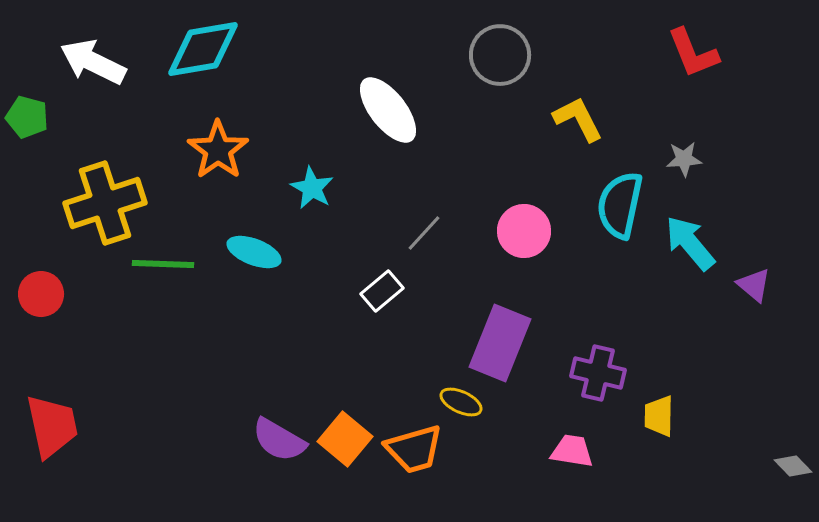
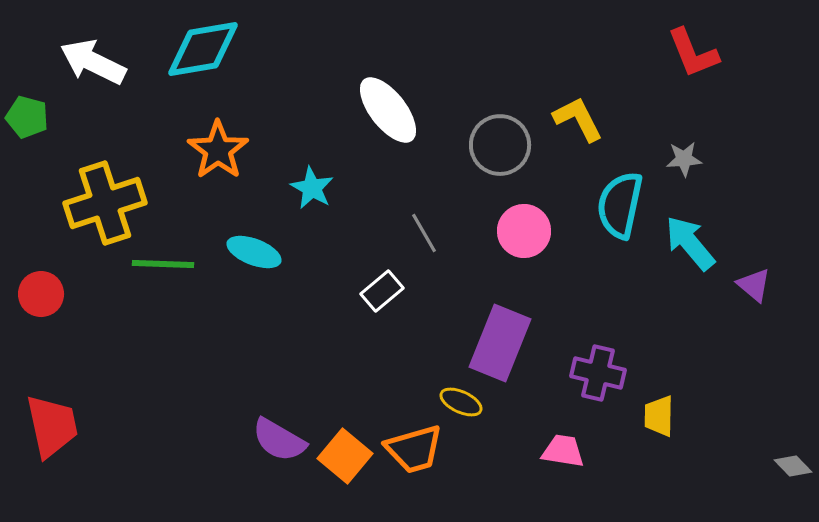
gray circle: moved 90 px down
gray line: rotated 72 degrees counterclockwise
orange square: moved 17 px down
pink trapezoid: moved 9 px left
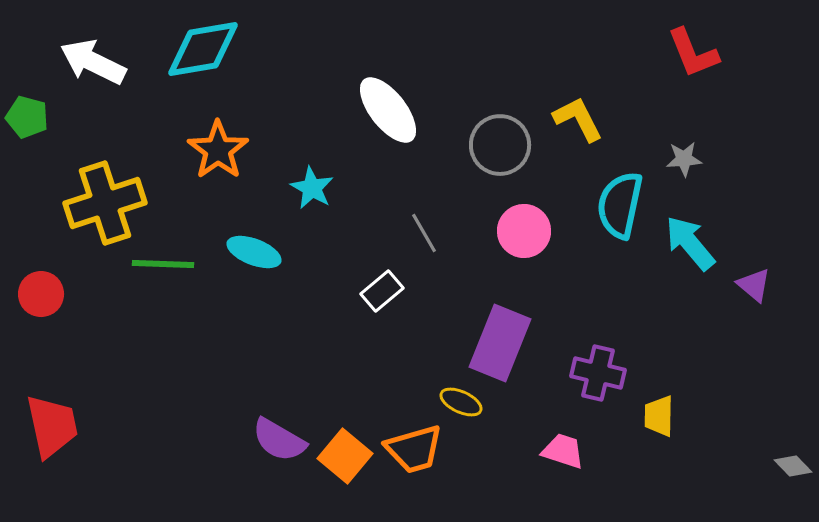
pink trapezoid: rotated 9 degrees clockwise
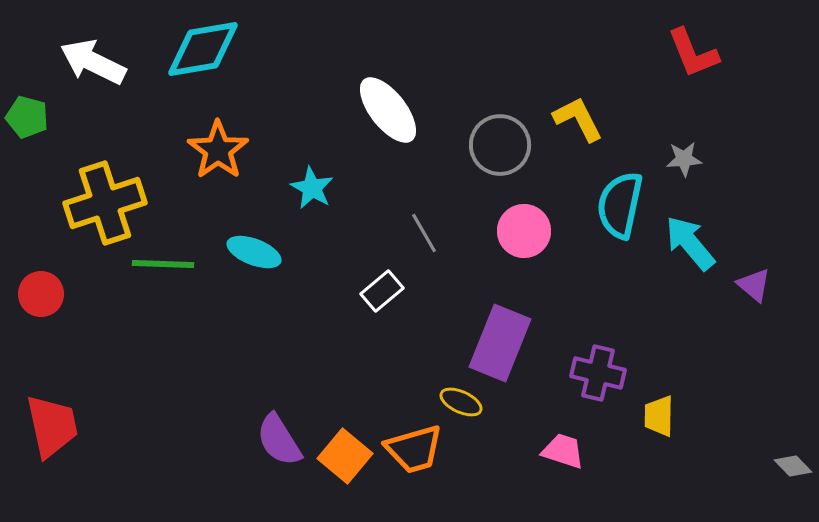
purple semicircle: rotated 28 degrees clockwise
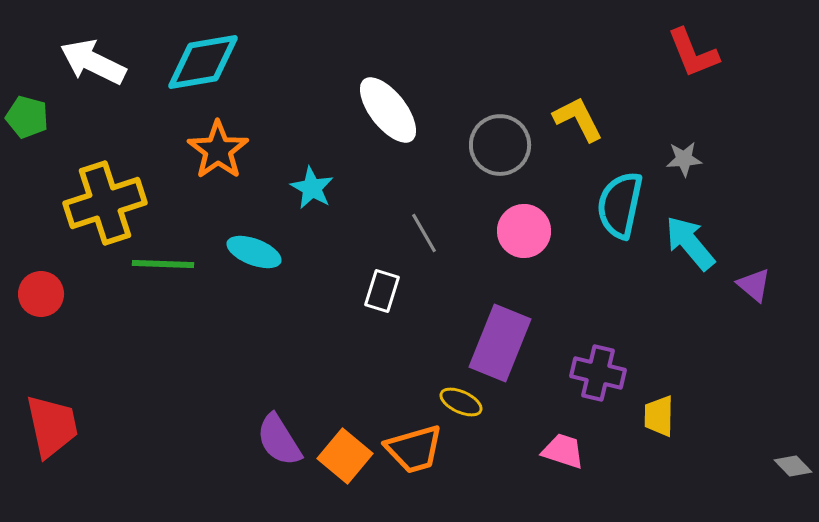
cyan diamond: moved 13 px down
white rectangle: rotated 33 degrees counterclockwise
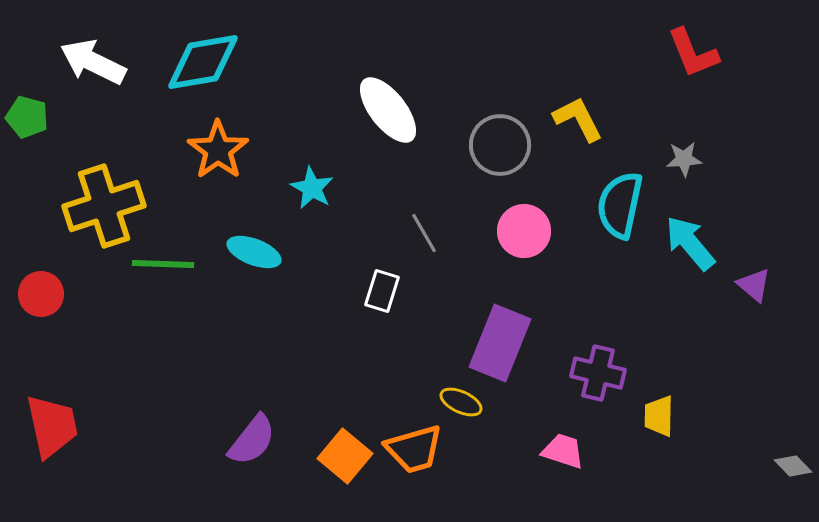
yellow cross: moved 1 px left, 3 px down
purple semicircle: moved 27 px left; rotated 110 degrees counterclockwise
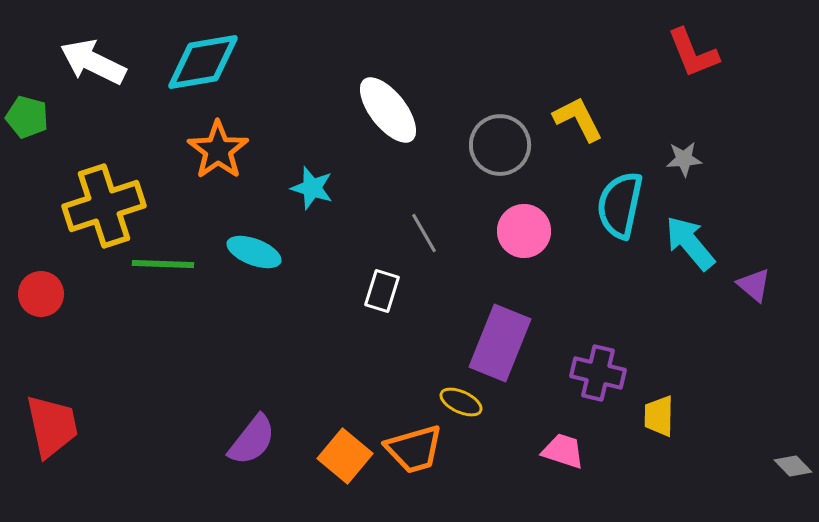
cyan star: rotated 12 degrees counterclockwise
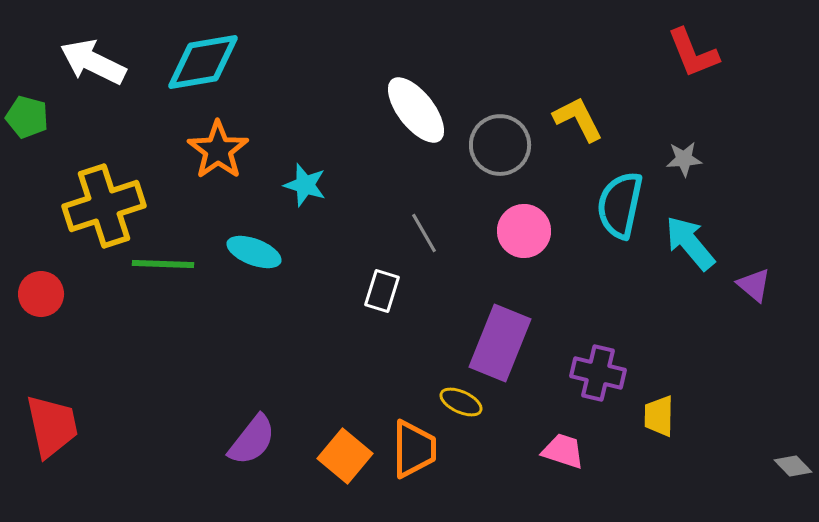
white ellipse: moved 28 px right
cyan star: moved 7 px left, 3 px up
orange trapezoid: rotated 74 degrees counterclockwise
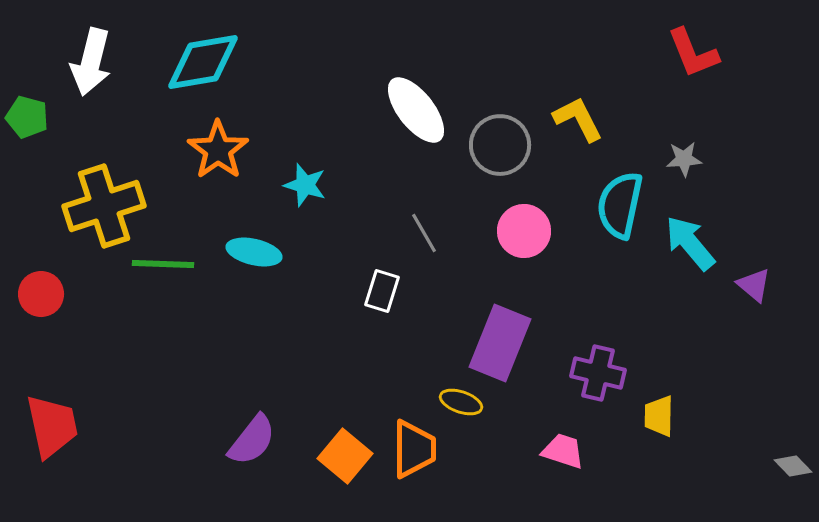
white arrow: moved 2 px left; rotated 102 degrees counterclockwise
cyan ellipse: rotated 8 degrees counterclockwise
yellow ellipse: rotated 6 degrees counterclockwise
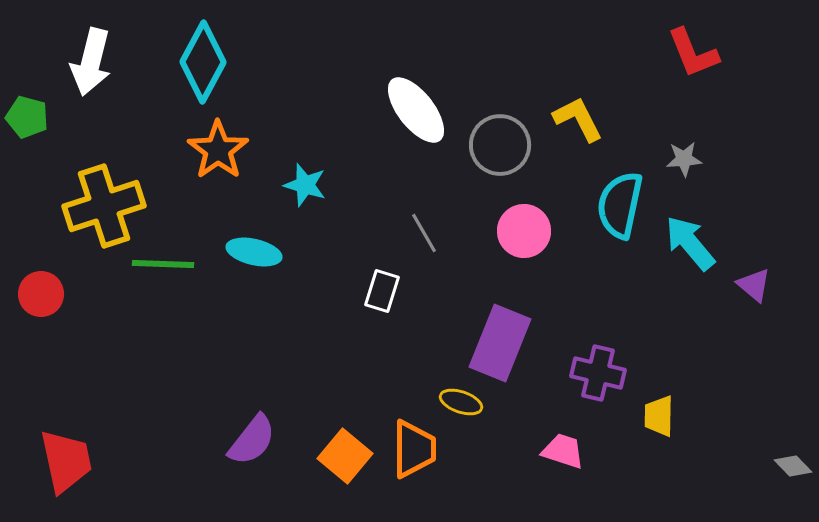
cyan diamond: rotated 52 degrees counterclockwise
red trapezoid: moved 14 px right, 35 px down
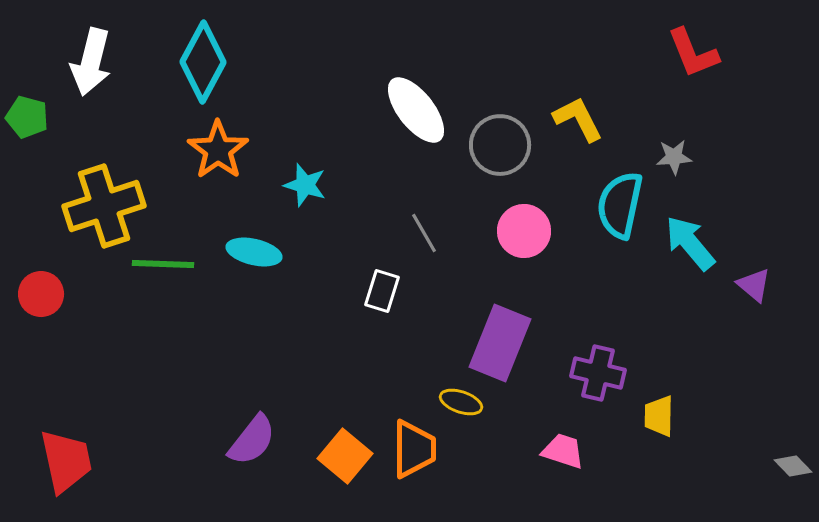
gray star: moved 10 px left, 2 px up
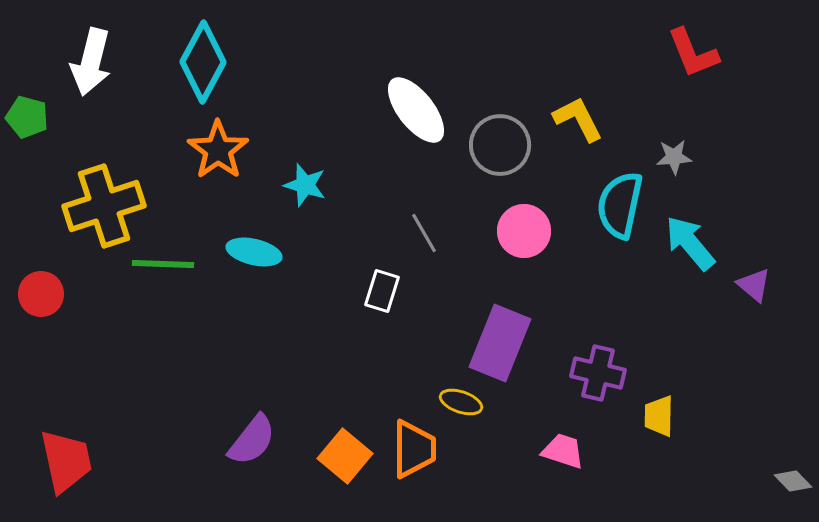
gray diamond: moved 15 px down
